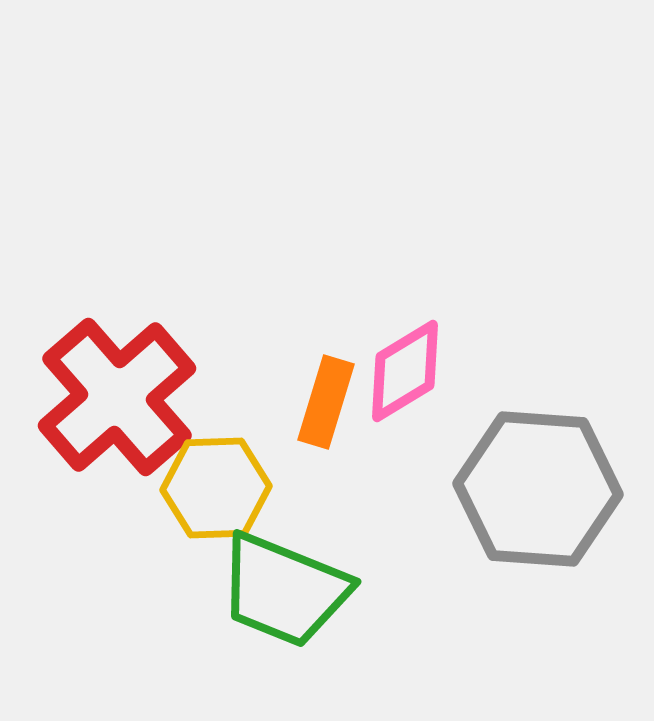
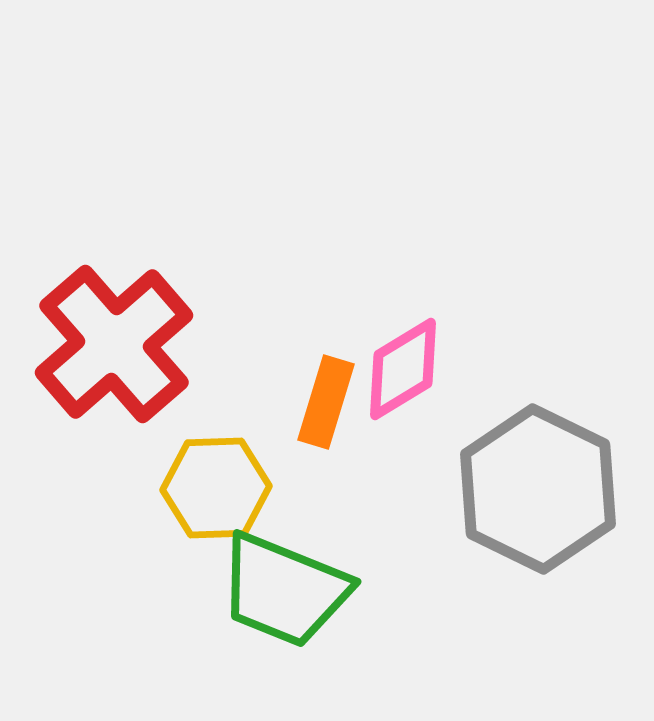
pink diamond: moved 2 px left, 2 px up
red cross: moved 3 px left, 53 px up
gray hexagon: rotated 22 degrees clockwise
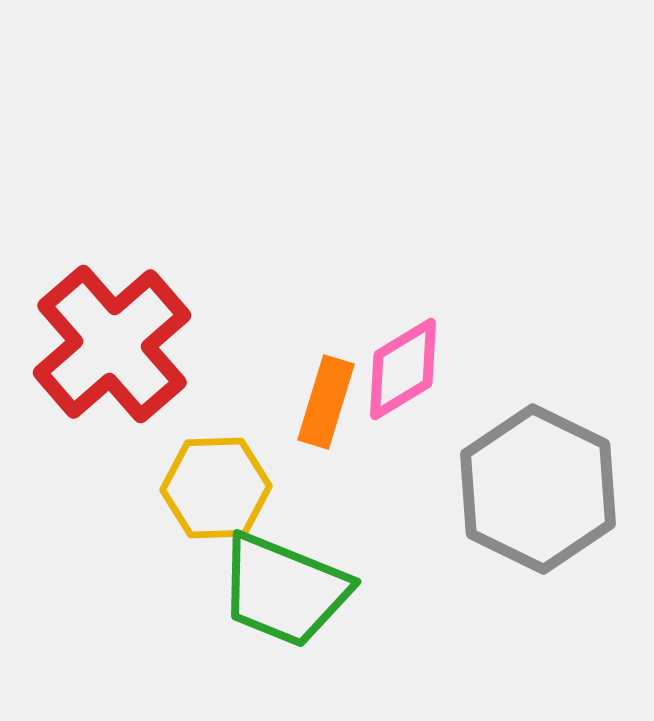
red cross: moved 2 px left
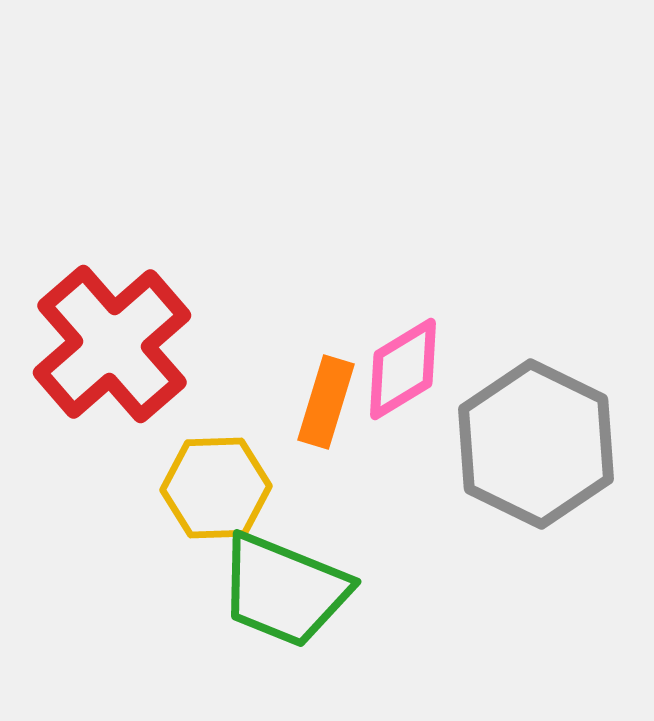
gray hexagon: moved 2 px left, 45 px up
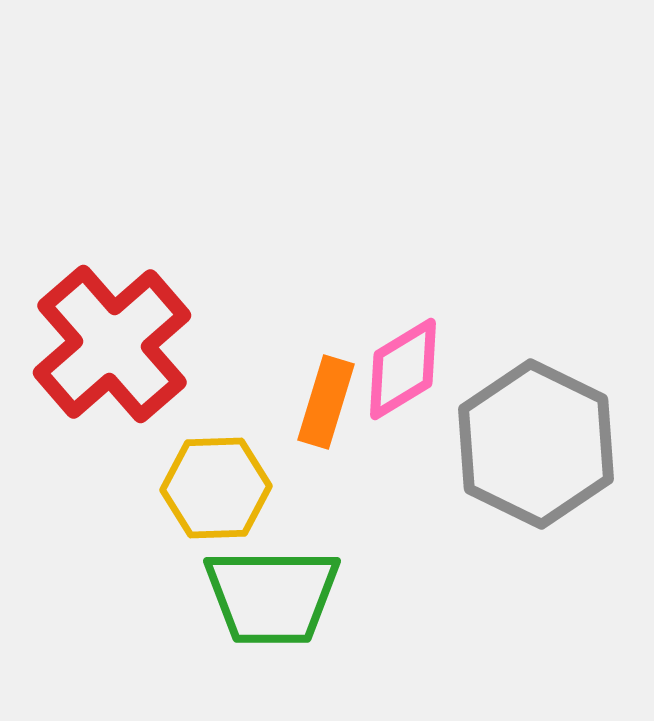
green trapezoid: moved 12 px left, 6 px down; rotated 22 degrees counterclockwise
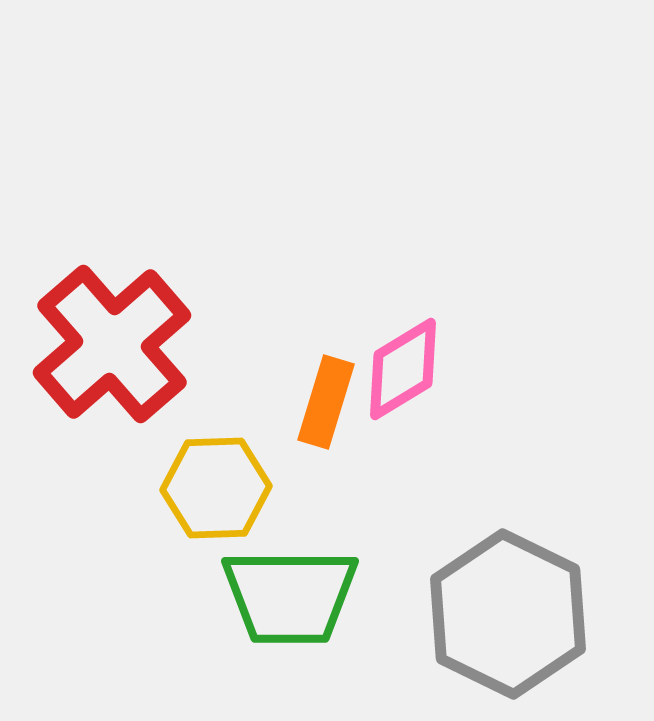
gray hexagon: moved 28 px left, 170 px down
green trapezoid: moved 18 px right
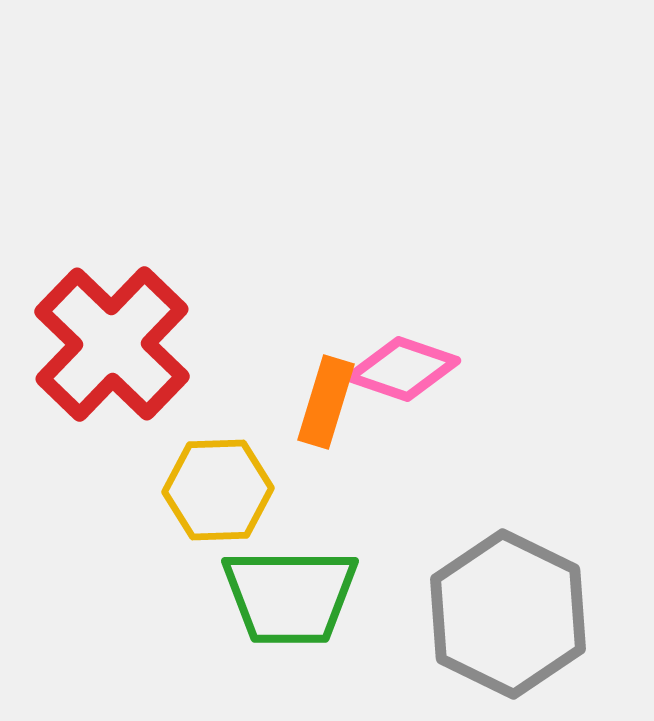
red cross: rotated 5 degrees counterclockwise
pink diamond: rotated 50 degrees clockwise
yellow hexagon: moved 2 px right, 2 px down
